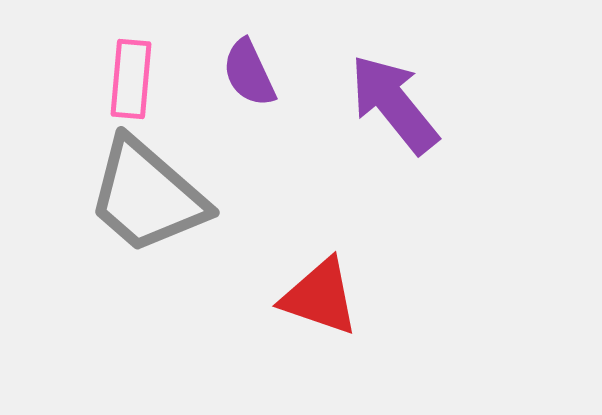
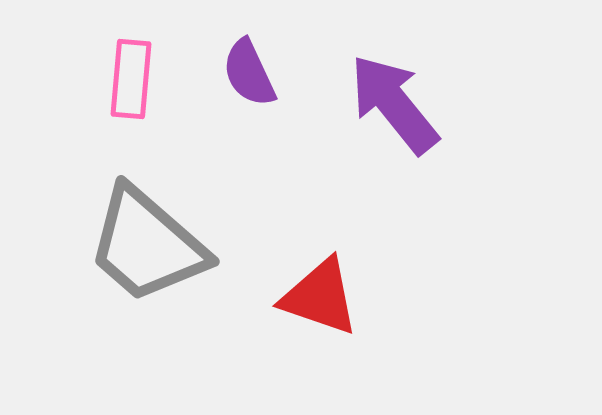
gray trapezoid: moved 49 px down
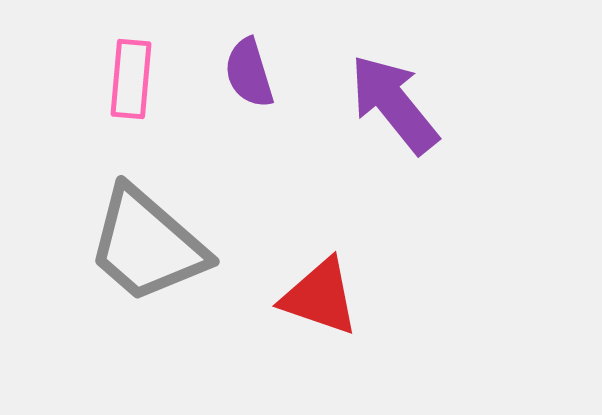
purple semicircle: rotated 8 degrees clockwise
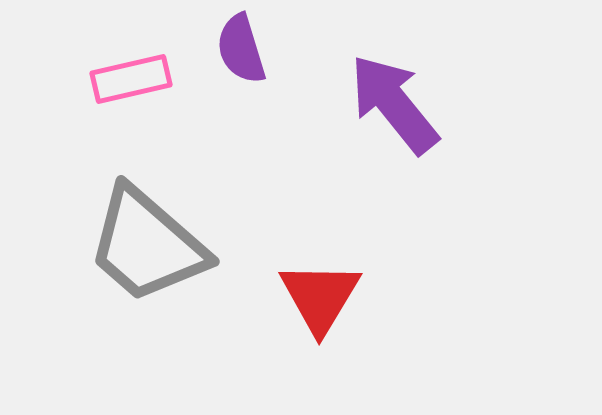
purple semicircle: moved 8 px left, 24 px up
pink rectangle: rotated 72 degrees clockwise
red triangle: rotated 42 degrees clockwise
